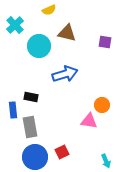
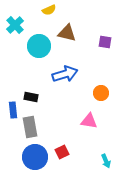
orange circle: moved 1 px left, 12 px up
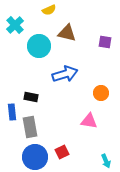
blue rectangle: moved 1 px left, 2 px down
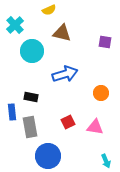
brown triangle: moved 5 px left
cyan circle: moved 7 px left, 5 px down
pink triangle: moved 6 px right, 6 px down
red square: moved 6 px right, 30 px up
blue circle: moved 13 px right, 1 px up
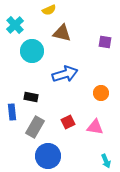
gray rectangle: moved 5 px right; rotated 40 degrees clockwise
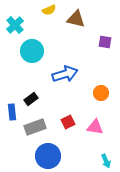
brown triangle: moved 14 px right, 14 px up
black rectangle: moved 2 px down; rotated 48 degrees counterclockwise
gray rectangle: rotated 40 degrees clockwise
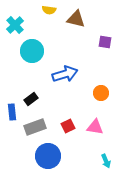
yellow semicircle: rotated 32 degrees clockwise
red square: moved 4 px down
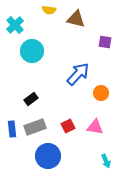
blue arrow: moved 13 px right; rotated 30 degrees counterclockwise
blue rectangle: moved 17 px down
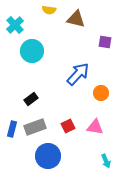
blue rectangle: rotated 21 degrees clockwise
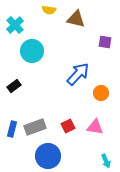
black rectangle: moved 17 px left, 13 px up
